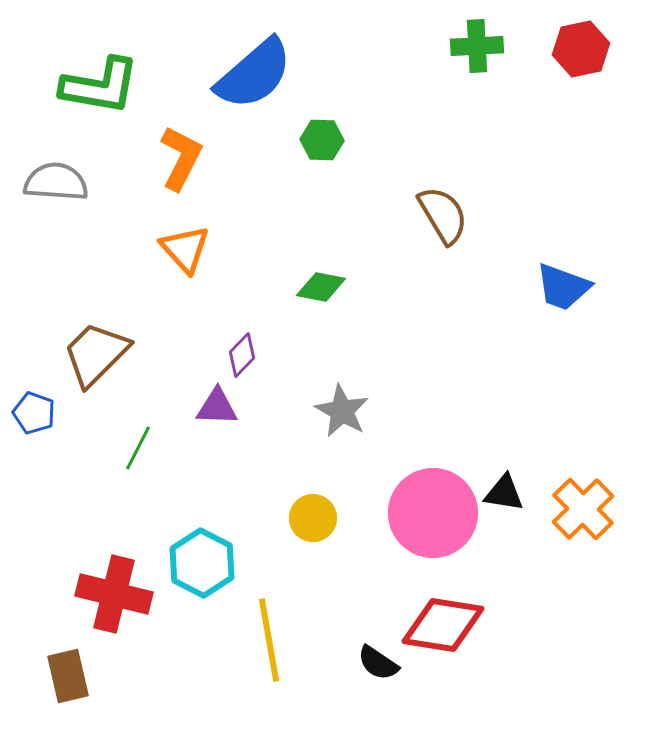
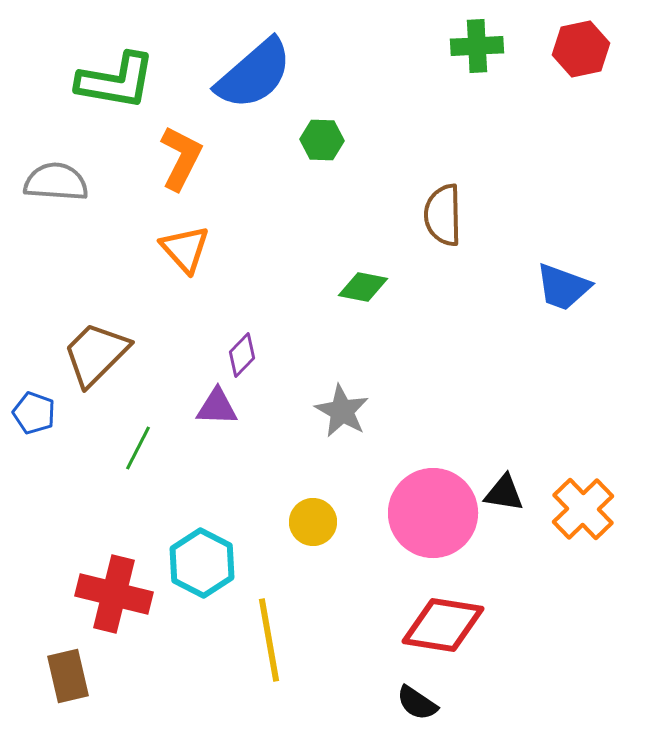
green L-shape: moved 16 px right, 5 px up
brown semicircle: rotated 150 degrees counterclockwise
green diamond: moved 42 px right
yellow circle: moved 4 px down
black semicircle: moved 39 px right, 40 px down
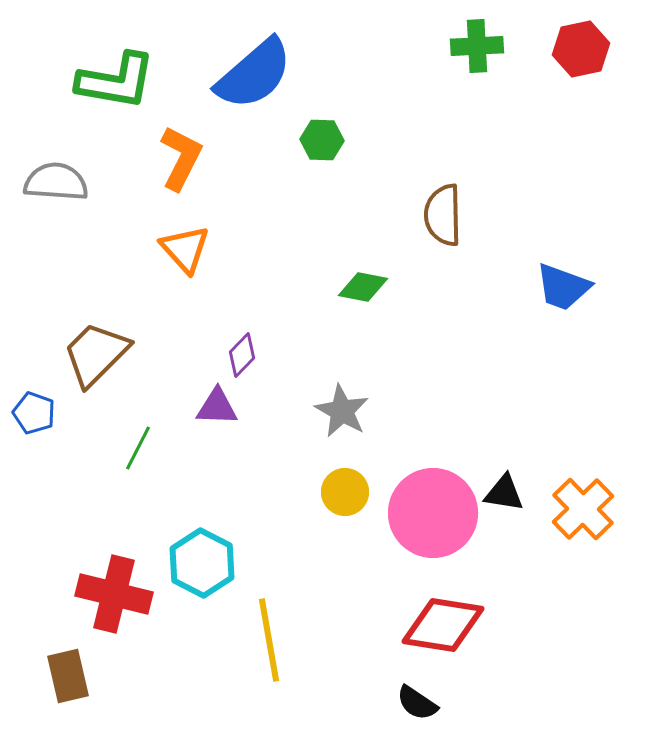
yellow circle: moved 32 px right, 30 px up
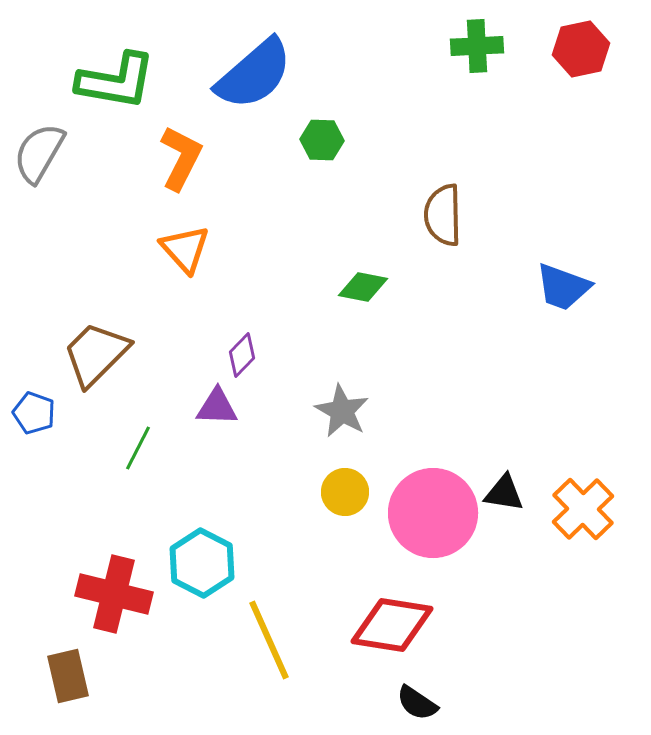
gray semicircle: moved 17 px left, 29 px up; rotated 64 degrees counterclockwise
red diamond: moved 51 px left
yellow line: rotated 14 degrees counterclockwise
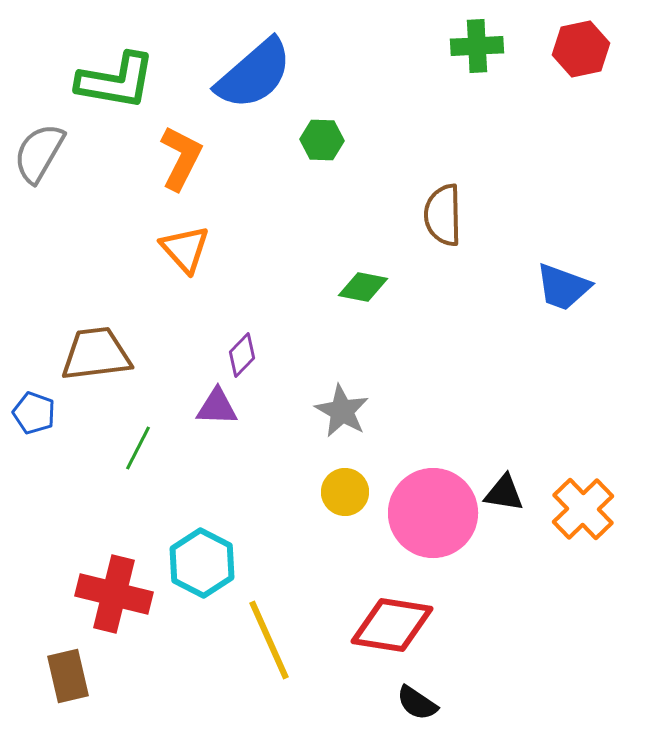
brown trapezoid: rotated 38 degrees clockwise
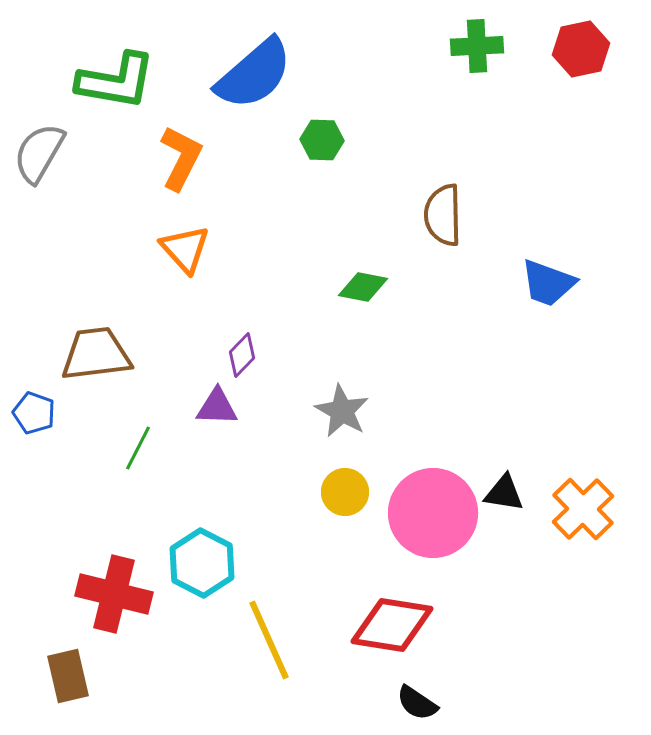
blue trapezoid: moved 15 px left, 4 px up
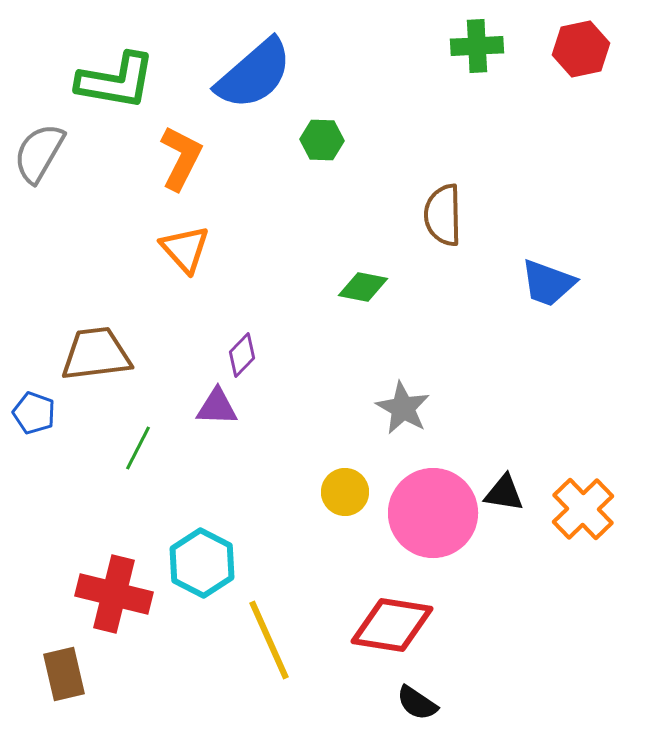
gray star: moved 61 px right, 3 px up
brown rectangle: moved 4 px left, 2 px up
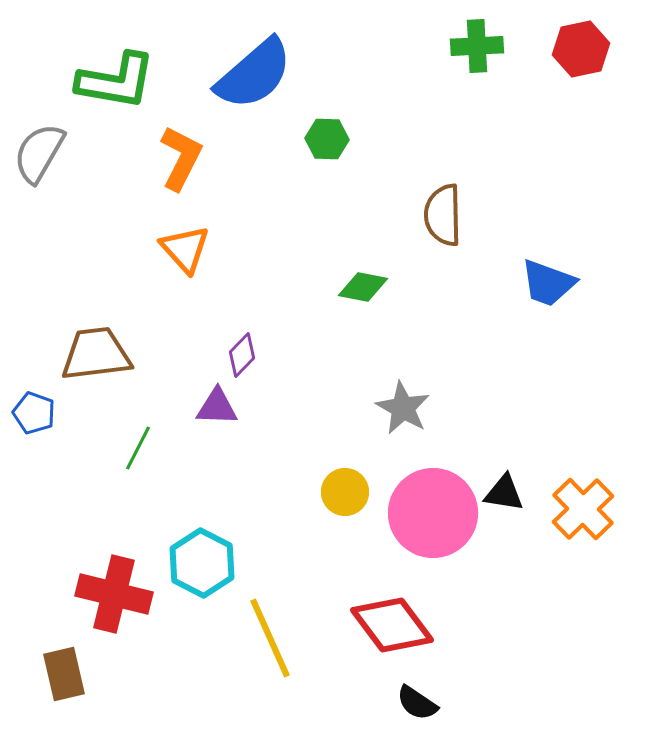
green hexagon: moved 5 px right, 1 px up
red diamond: rotated 44 degrees clockwise
yellow line: moved 1 px right, 2 px up
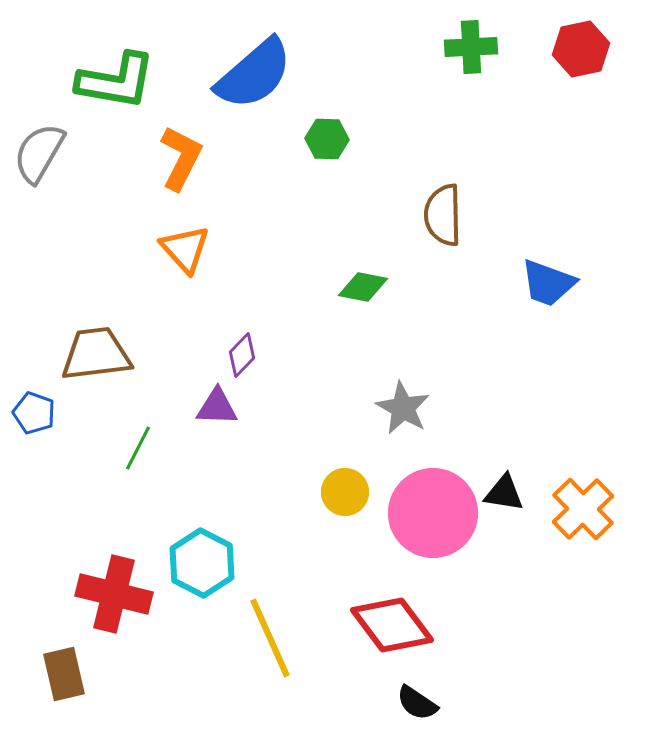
green cross: moved 6 px left, 1 px down
